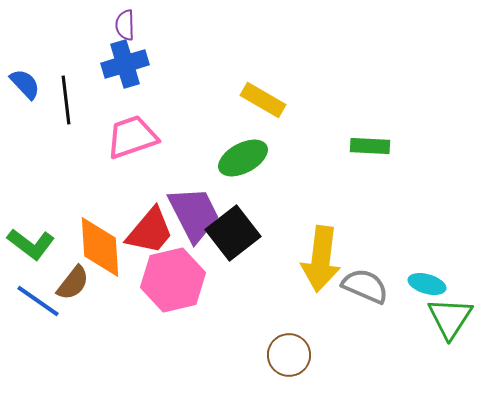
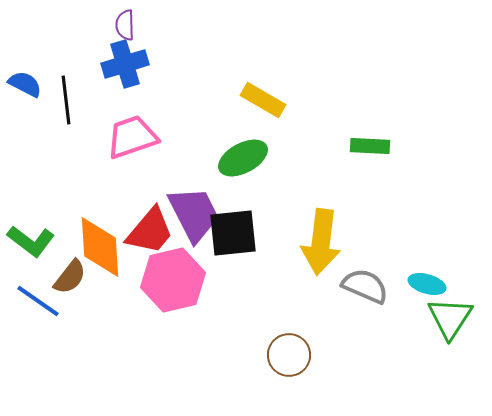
blue semicircle: rotated 20 degrees counterclockwise
black square: rotated 32 degrees clockwise
green L-shape: moved 3 px up
yellow arrow: moved 17 px up
brown semicircle: moved 3 px left, 6 px up
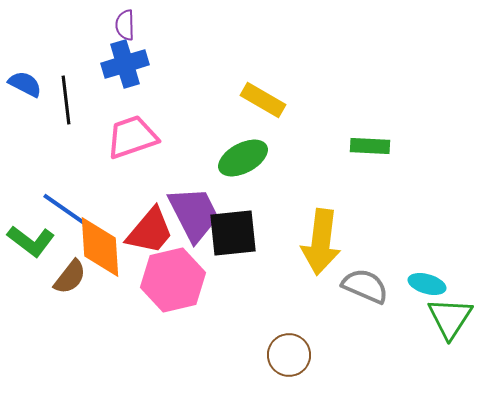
blue line: moved 26 px right, 92 px up
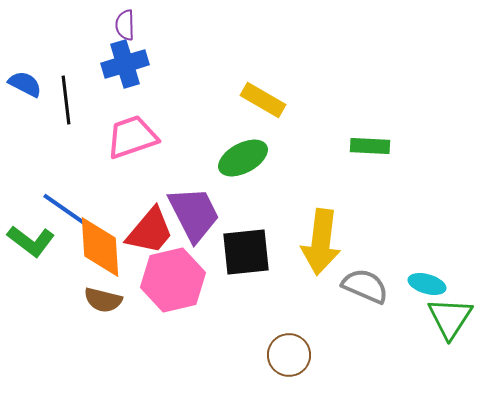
black square: moved 13 px right, 19 px down
brown semicircle: moved 33 px right, 23 px down; rotated 66 degrees clockwise
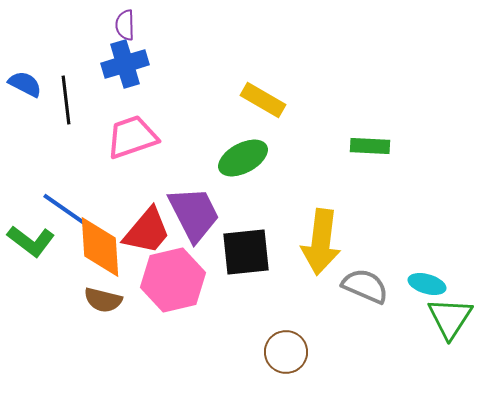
red trapezoid: moved 3 px left
brown circle: moved 3 px left, 3 px up
